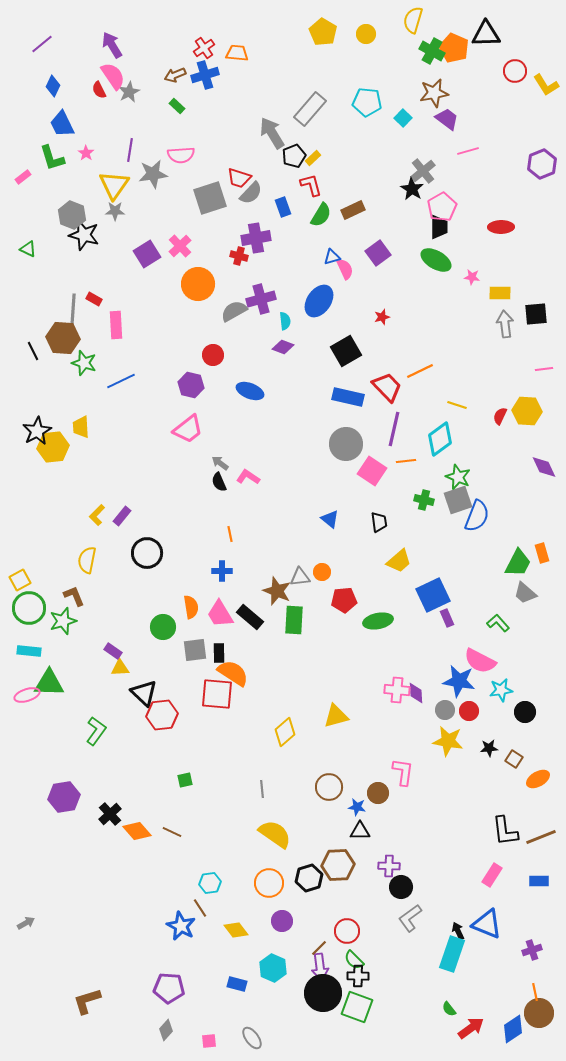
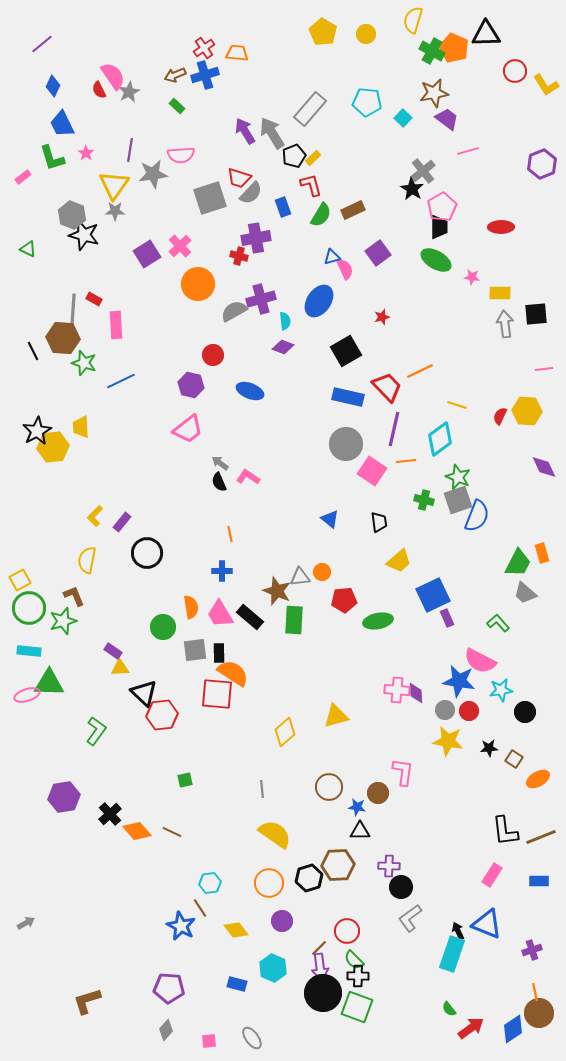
purple arrow at (112, 45): moved 133 px right, 86 px down
yellow L-shape at (97, 515): moved 2 px left, 1 px down
purple rectangle at (122, 516): moved 6 px down
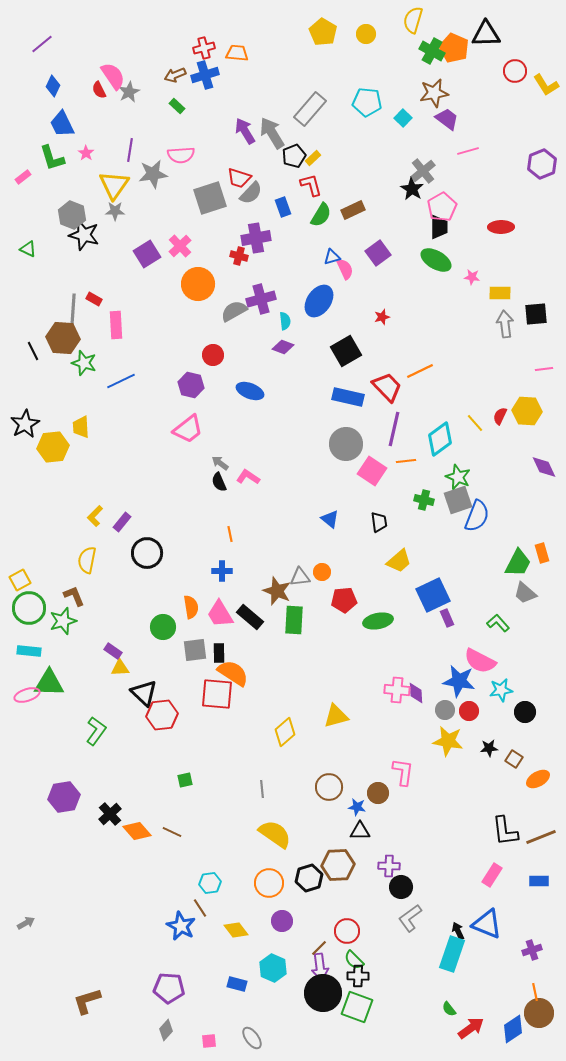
red cross at (204, 48): rotated 20 degrees clockwise
yellow line at (457, 405): moved 18 px right, 18 px down; rotated 30 degrees clockwise
black star at (37, 431): moved 12 px left, 7 px up
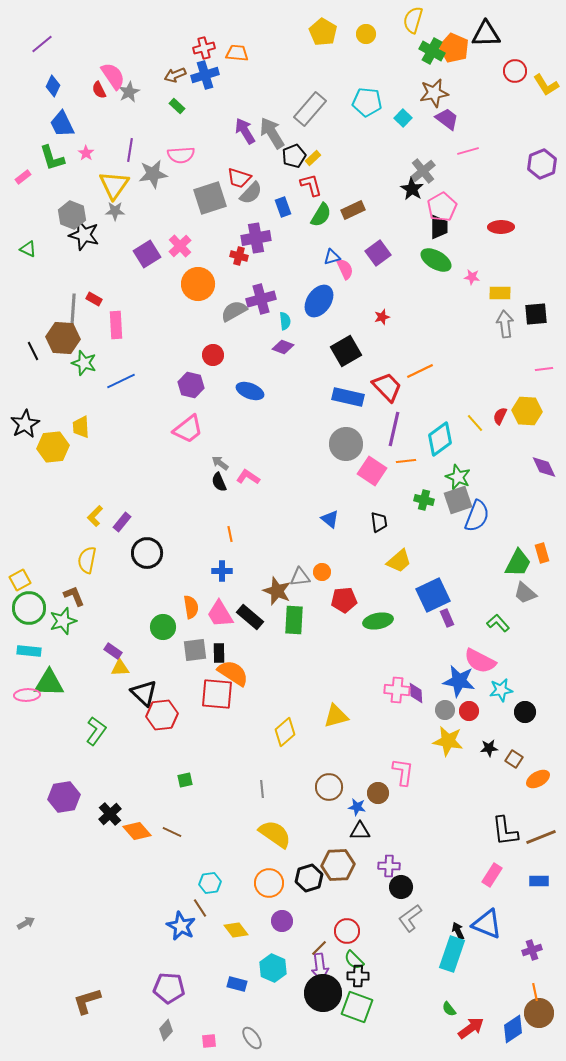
pink ellipse at (27, 695): rotated 15 degrees clockwise
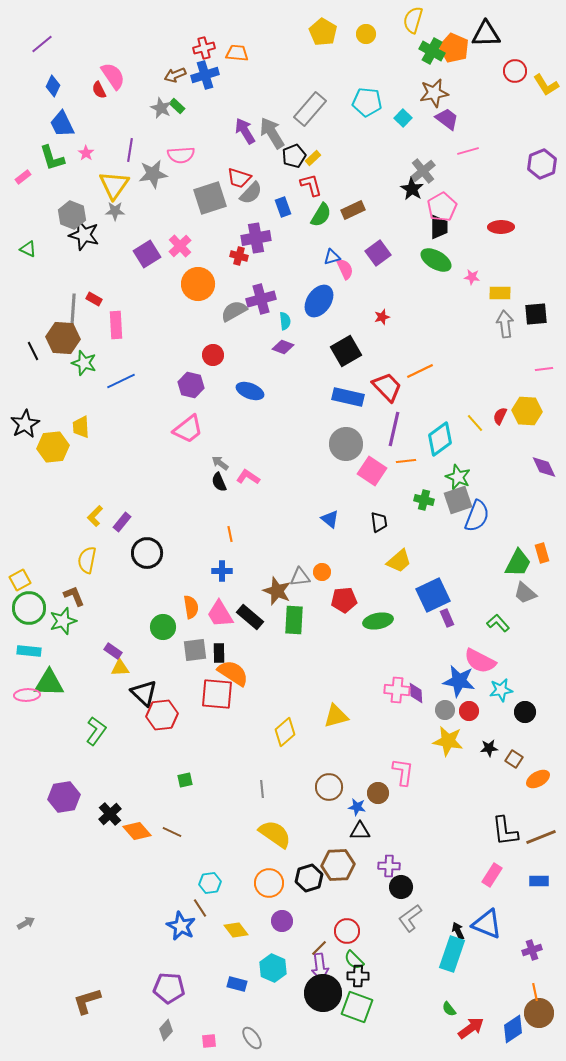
gray star at (129, 92): moved 32 px right, 16 px down; rotated 20 degrees counterclockwise
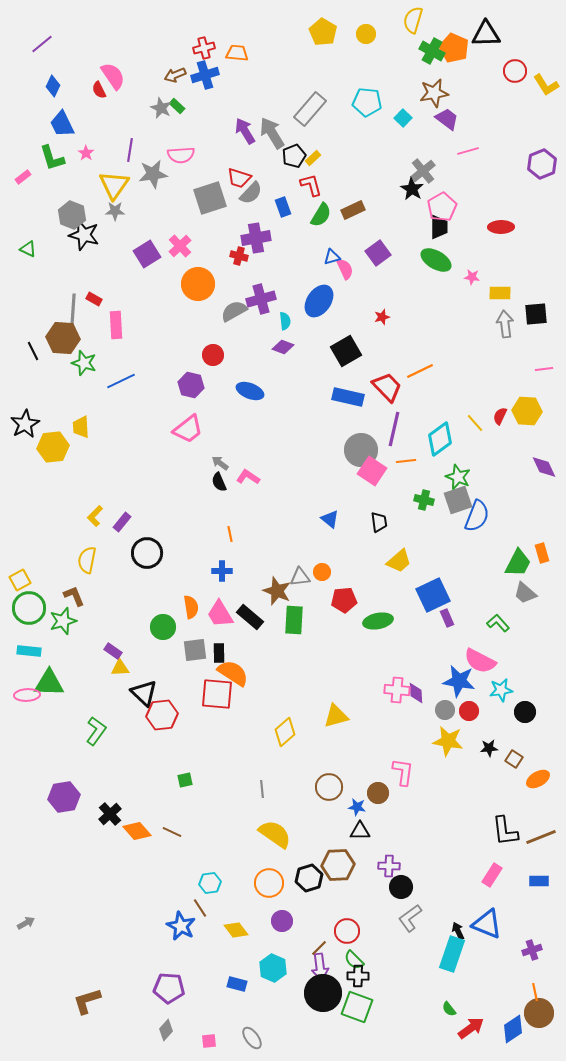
gray circle at (346, 444): moved 15 px right, 6 px down
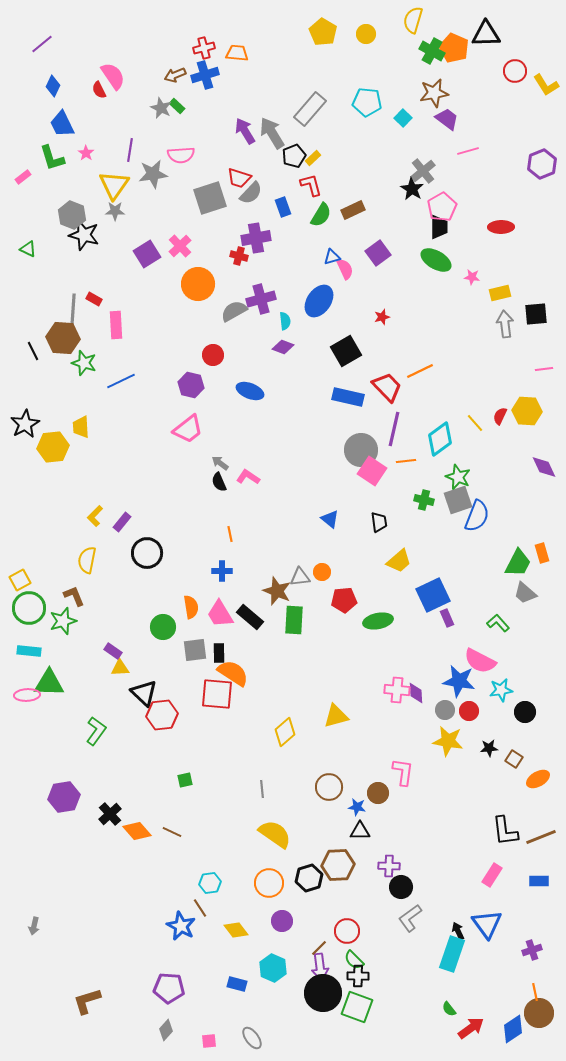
yellow rectangle at (500, 293): rotated 15 degrees counterclockwise
gray arrow at (26, 923): moved 8 px right, 3 px down; rotated 132 degrees clockwise
blue triangle at (487, 924): rotated 32 degrees clockwise
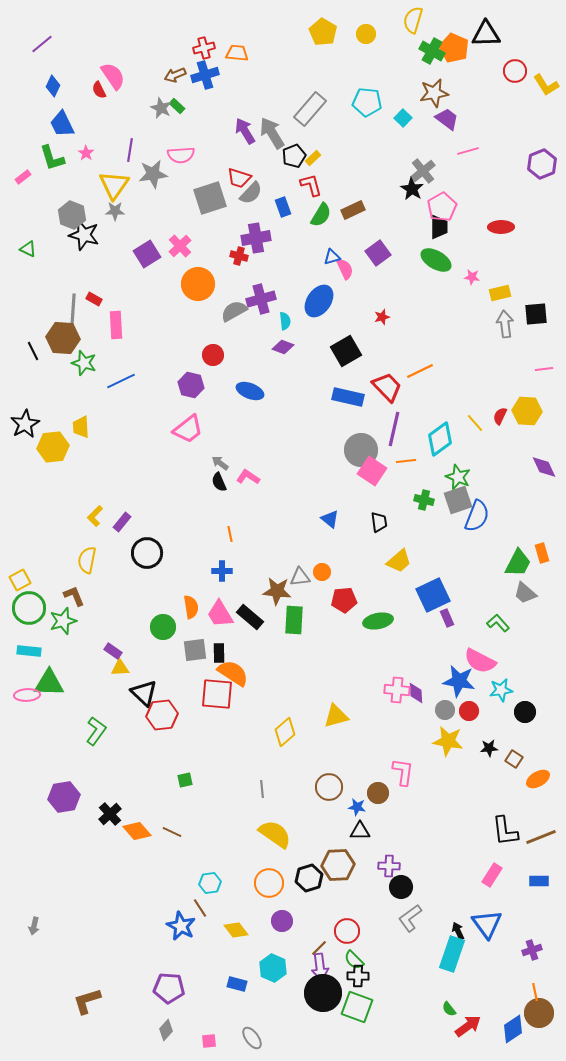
brown star at (277, 591): rotated 16 degrees counterclockwise
red arrow at (471, 1028): moved 3 px left, 2 px up
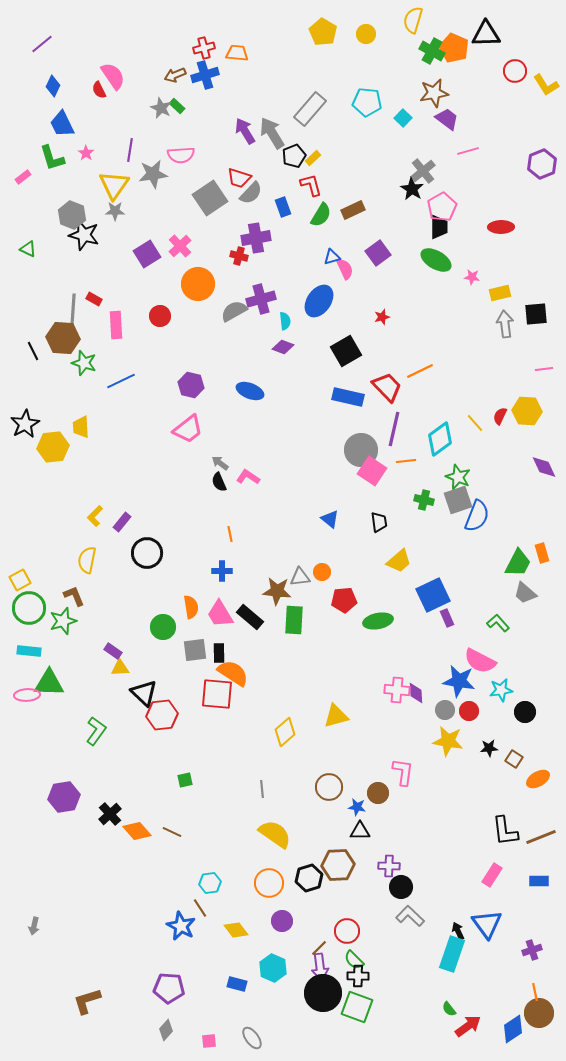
gray square at (210, 198): rotated 16 degrees counterclockwise
red circle at (213, 355): moved 53 px left, 39 px up
gray L-shape at (410, 918): moved 2 px up; rotated 80 degrees clockwise
